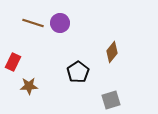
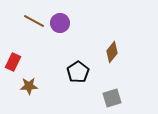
brown line: moved 1 px right, 2 px up; rotated 10 degrees clockwise
gray square: moved 1 px right, 2 px up
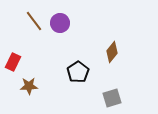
brown line: rotated 25 degrees clockwise
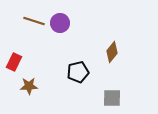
brown line: rotated 35 degrees counterclockwise
red rectangle: moved 1 px right
black pentagon: rotated 20 degrees clockwise
gray square: rotated 18 degrees clockwise
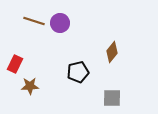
red rectangle: moved 1 px right, 2 px down
brown star: moved 1 px right
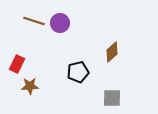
brown diamond: rotated 10 degrees clockwise
red rectangle: moved 2 px right
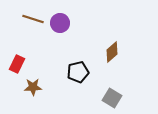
brown line: moved 1 px left, 2 px up
brown star: moved 3 px right, 1 px down
gray square: rotated 30 degrees clockwise
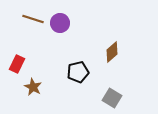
brown star: rotated 30 degrees clockwise
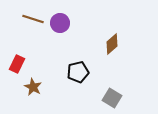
brown diamond: moved 8 px up
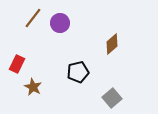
brown line: moved 1 px up; rotated 70 degrees counterclockwise
gray square: rotated 18 degrees clockwise
